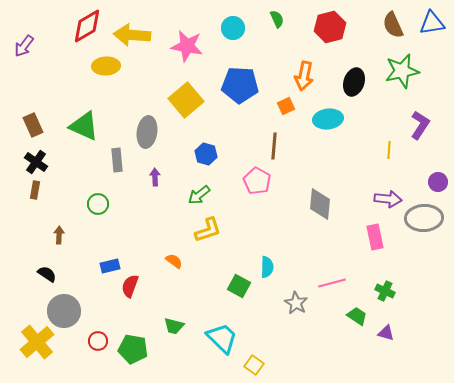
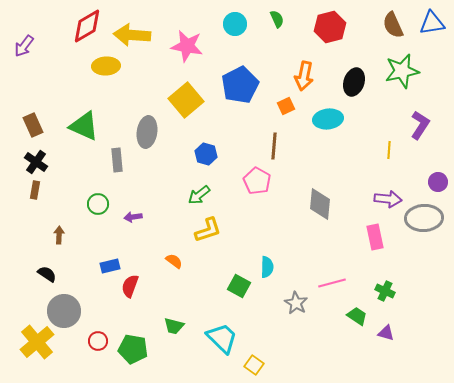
cyan circle at (233, 28): moved 2 px right, 4 px up
blue pentagon at (240, 85): rotated 30 degrees counterclockwise
purple arrow at (155, 177): moved 22 px left, 40 px down; rotated 96 degrees counterclockwise
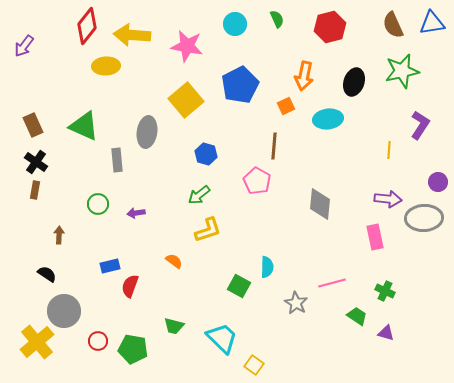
red diamond at (87, 26): rotated 21 degrees counterclockwise
purple arrow at (133, 217): moved 3 px right, 4 px up
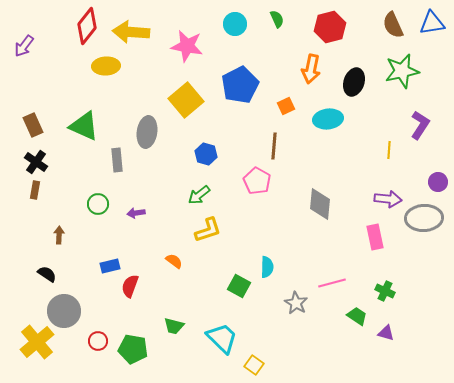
yellow arrow at (132, 35): moved 1 px left, 3 px up
orange arrow at (304, 76): moved 7 px right, 7 px up
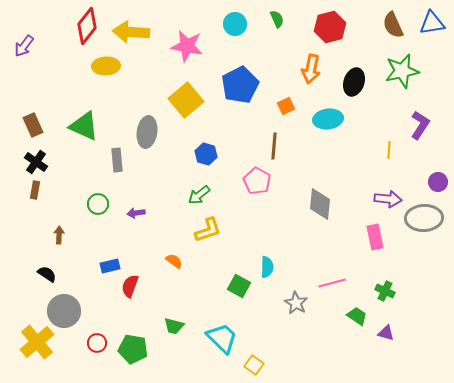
red circle at (98, 341): moved 1 px left, 2 px down
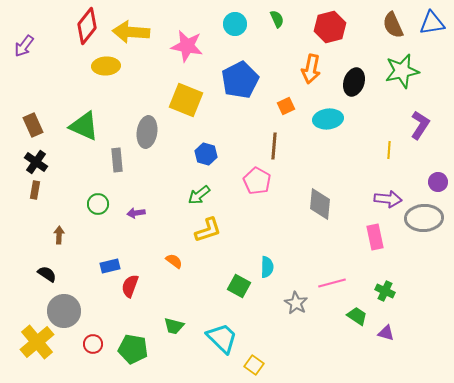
blue pentagon at (240, 85): moved 5 px up
yellow square at (186, 100): rotated 28 degrees counterclockwise
red circle at (97, 343): moved 4 px left, 1 px down
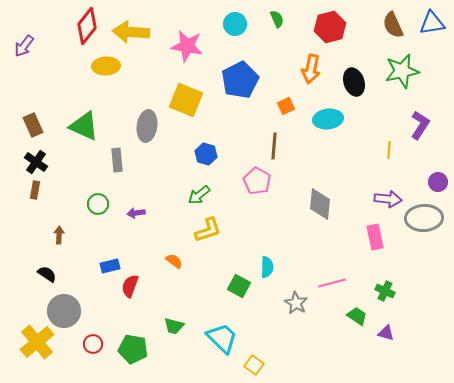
black ellipse at (354, 82): rotated 36 degrees counterclockwise
gray ellipse at (147, 132): moved 6 px up
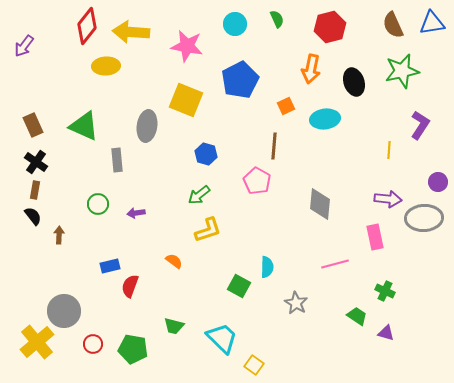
cyan ellipse at (328, 119): moved 3 px left
black semicircle at (47, 274): moved 14 px left, 58 px up; rotated 18 degrees clockwise
pink line at (332, 283): moved 3 px right, 19 px up
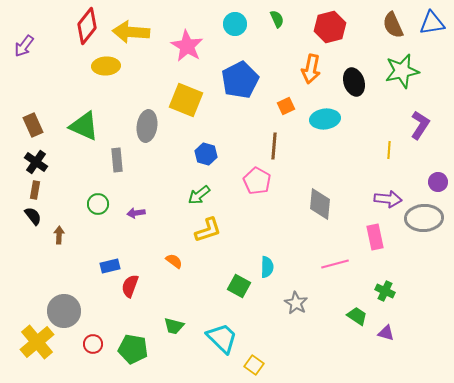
pink star at (187, 46): rotated 20 degrees clockwise
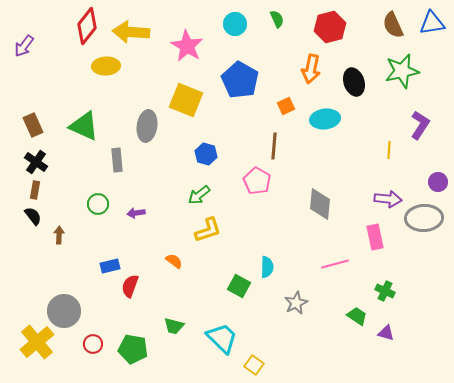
blue pentagon at (240, 80): rotated 15 degrees counterclockwise
gray star at (296, 303): rotated 15 degrees clockwise
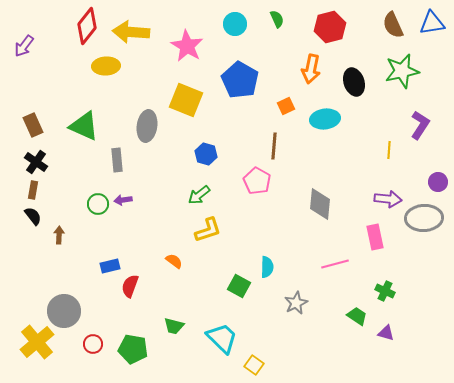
brown rectangle at (35, 190): moved 2 px left
purple arrow at (136, 213): moved 13 px left, 13 px up
